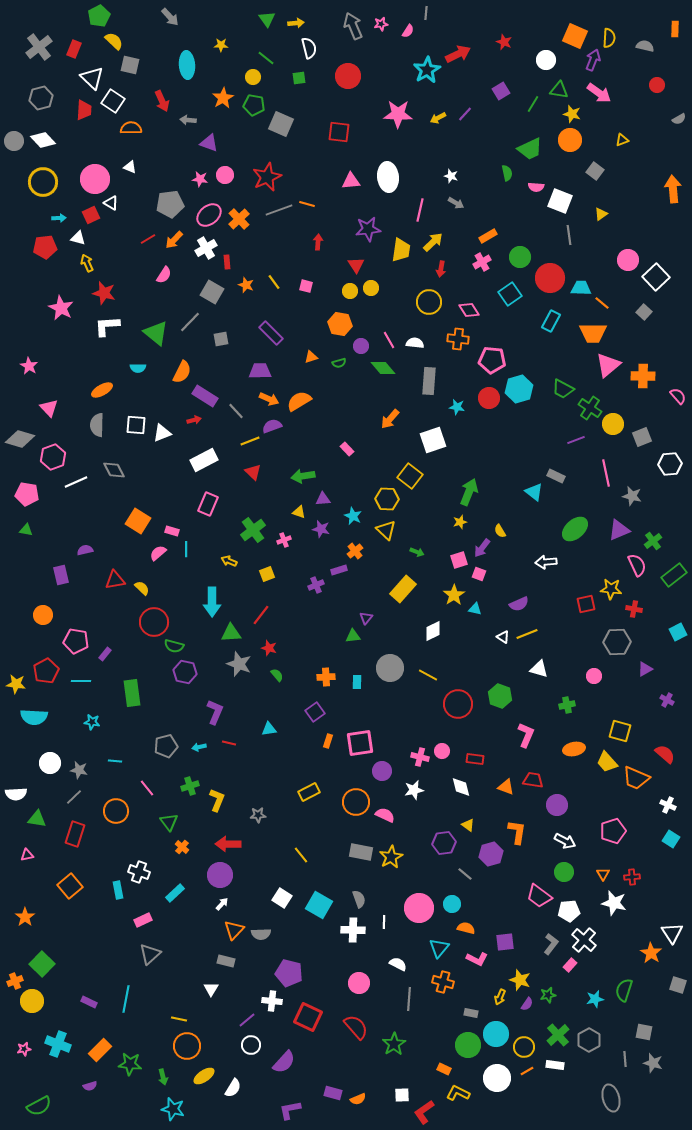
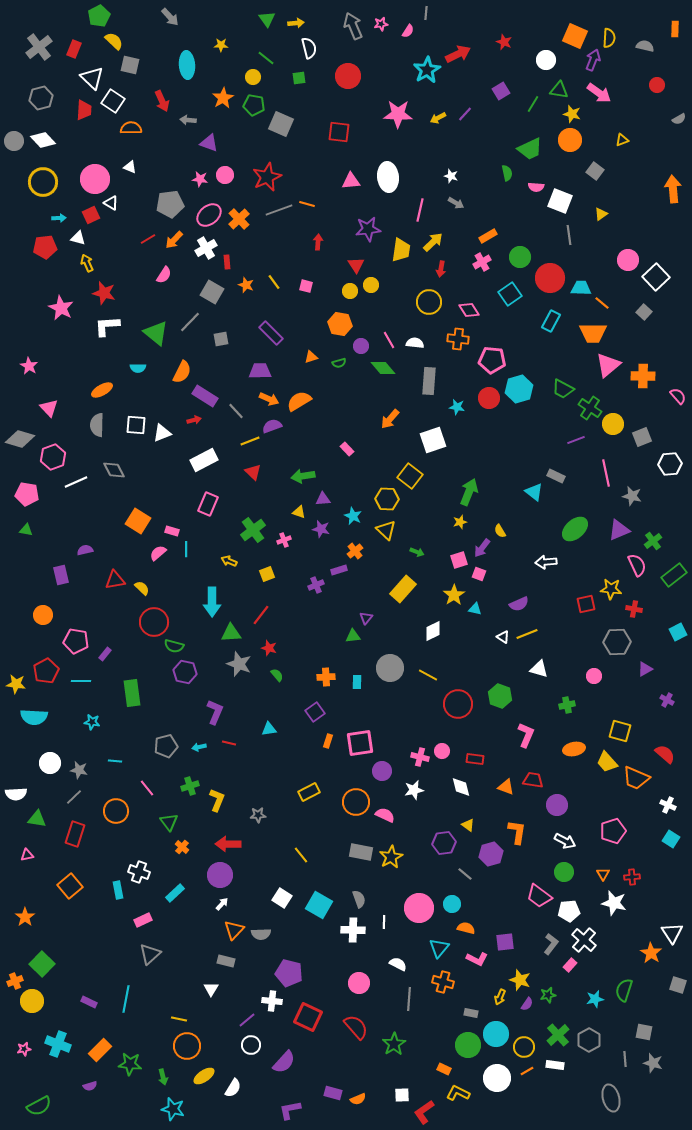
yellow circle at (371, 288): moved 3 px up
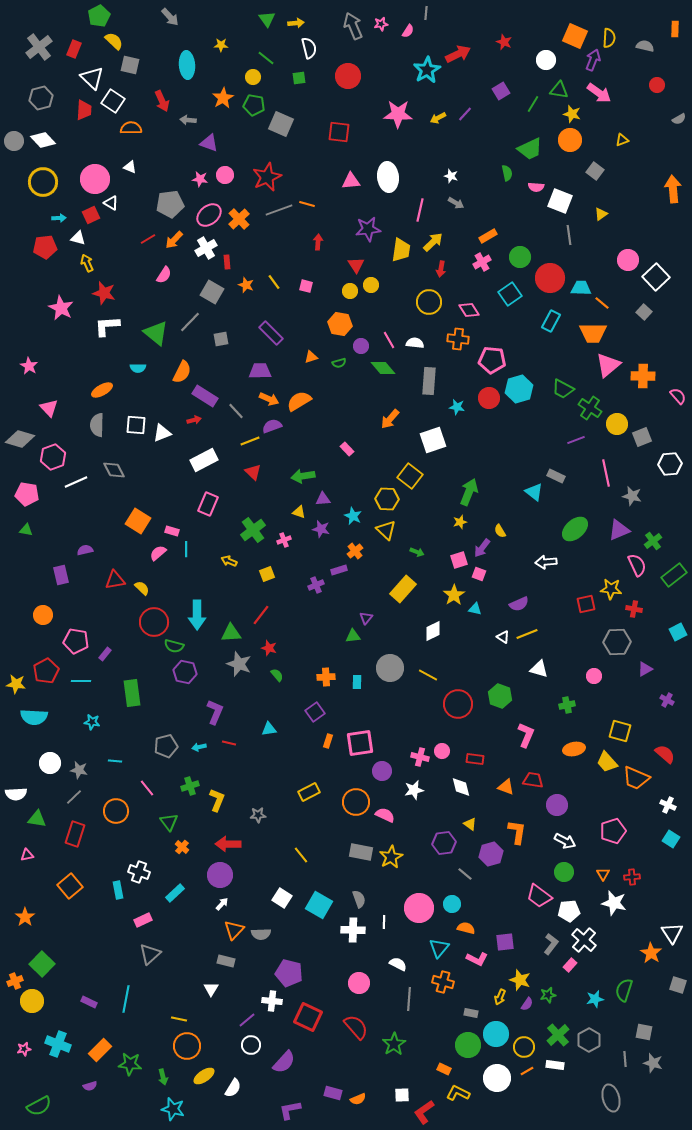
yellow circle at (613, 424): moved 4 px right
cyan arrow at (212, 602): moved 15 px left, 13 px down
yellow triangle at (468, 825): moved 2 px right, 1 px up
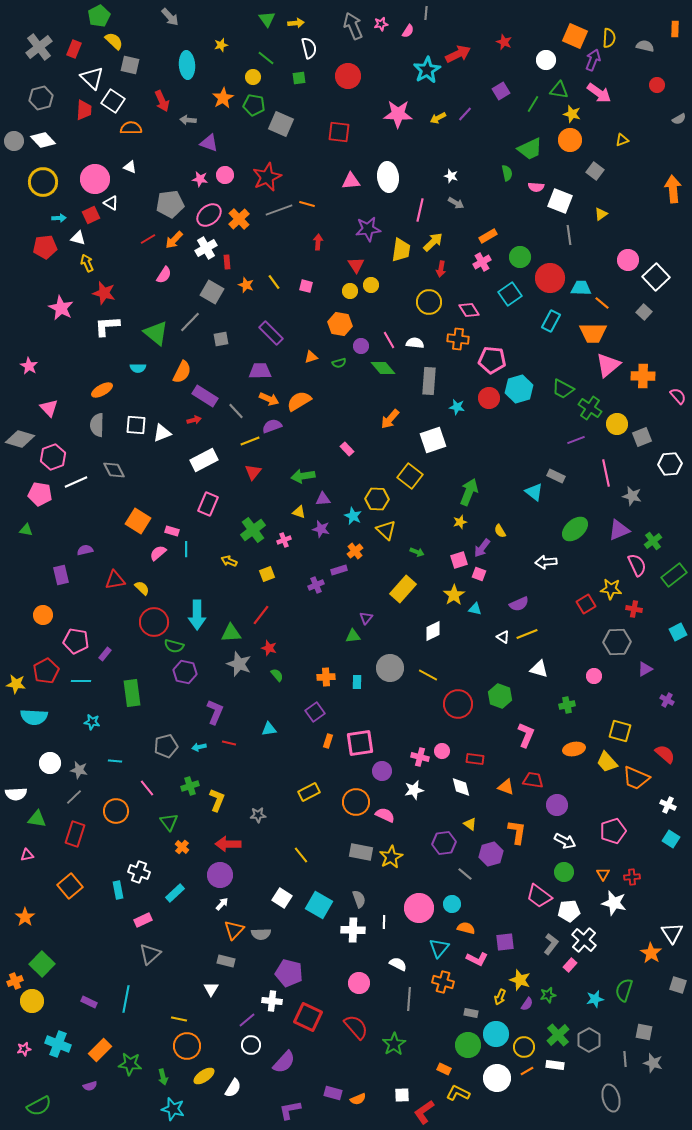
yellow star at (221, 45): rotated 16 degrees counterclockwise
red triangle at (253, 472): rotated 24 degrees clockwise
pink pentagon at (27, 494): moved 13 px right
yellow hexagon at (387, 499): moved 10 px left
red square at (586, 604): rotated 18 degrees counterclockwise
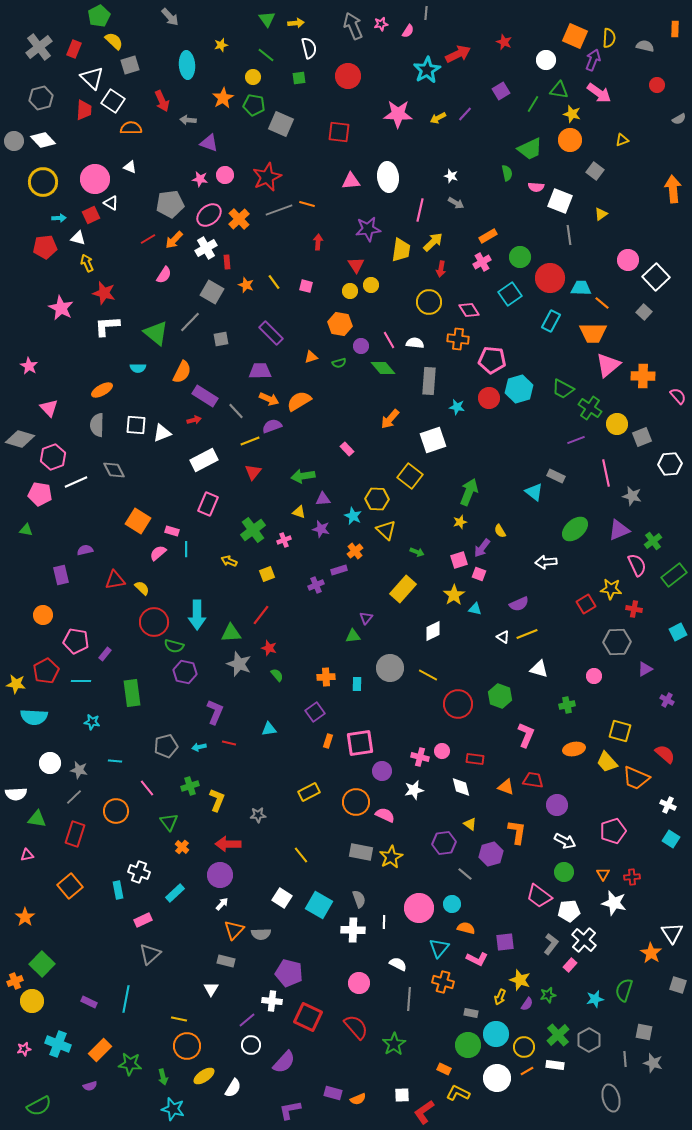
green line at (266, 58): moved 3 px up
gray square at (130, 65): rotated 30 degrees counterclockwise
cyan rectangle at (357, 682): moved 2 px down
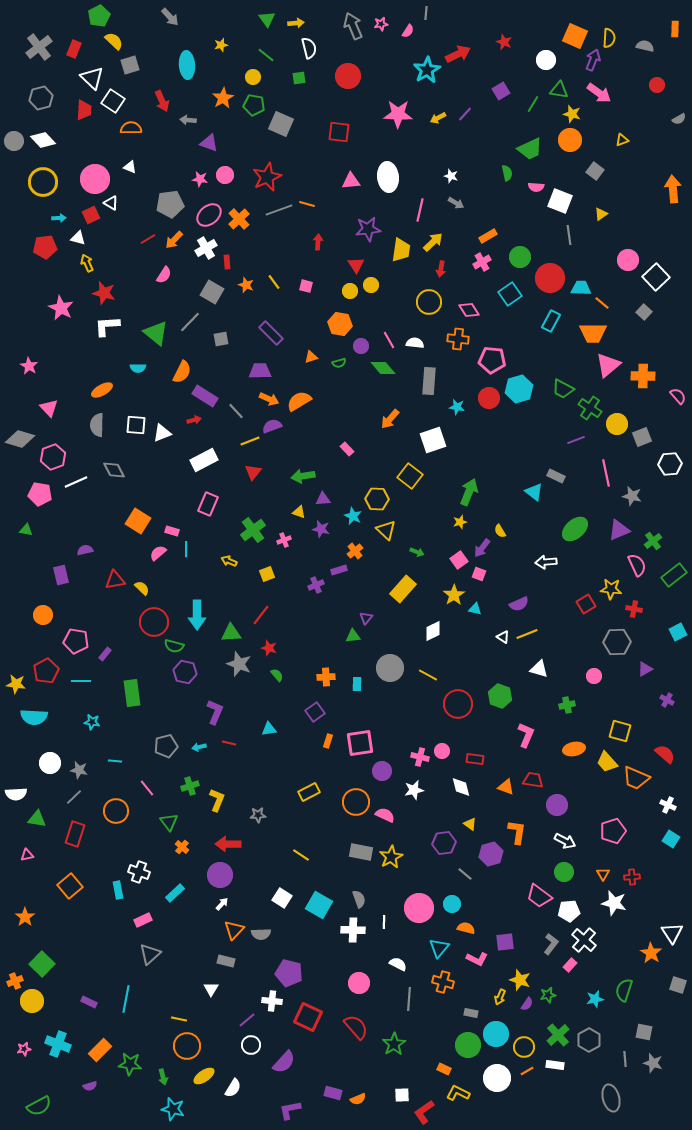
pink square at (459, 560): rotated 18 degrees counterclockwise
yellow line at (301, 855): rotated 18 degrees counterclockwise
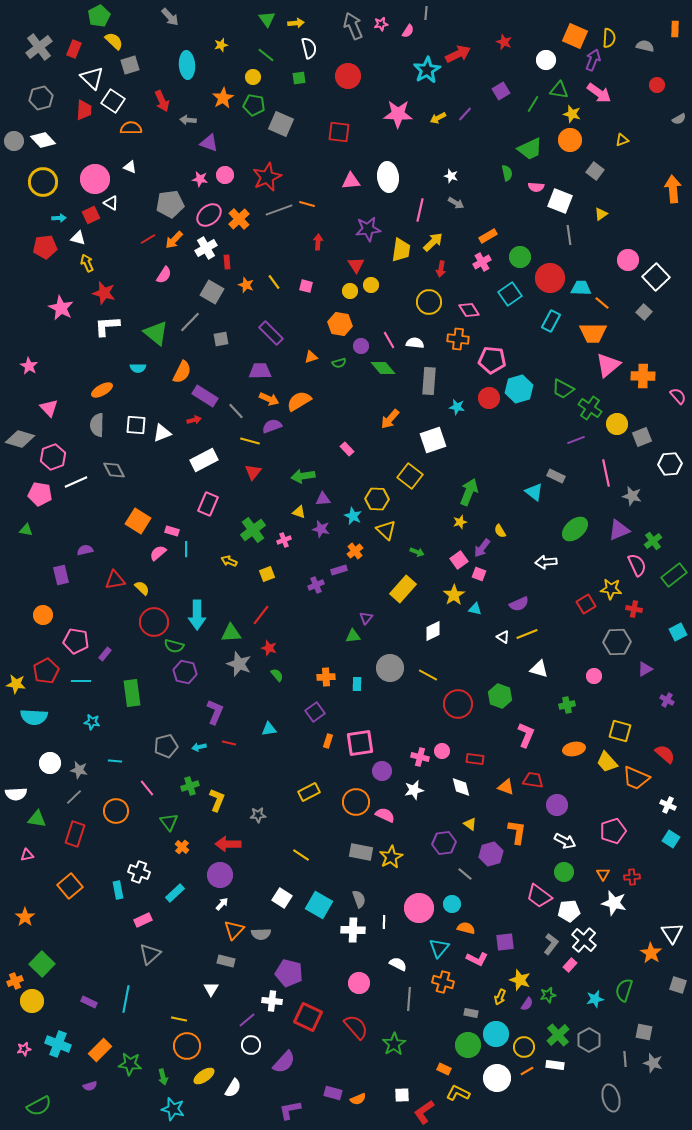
yellow line at (250, 441): rotated 36 degrees clockwise
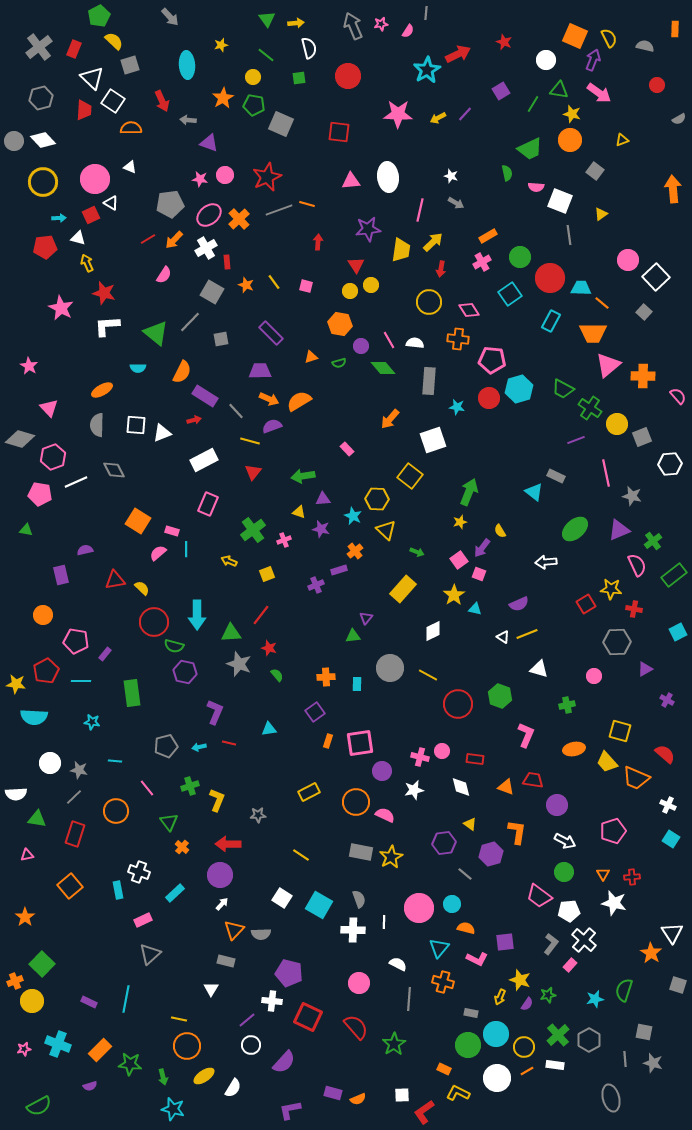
yellow semicircle at (609, 38): rotated 30 degrees counterclockwise
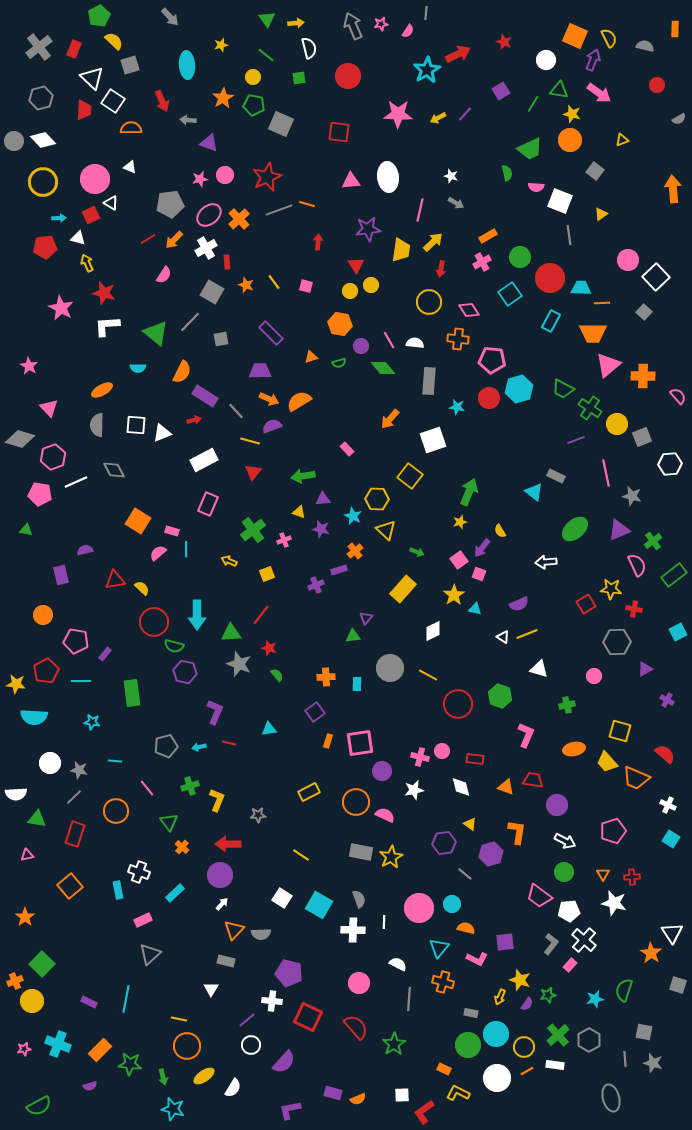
pink star at (200, 179): rotated 21 degrees counterclockwise
orange line at (602, 303): rotated 42 degrees counterclockwise
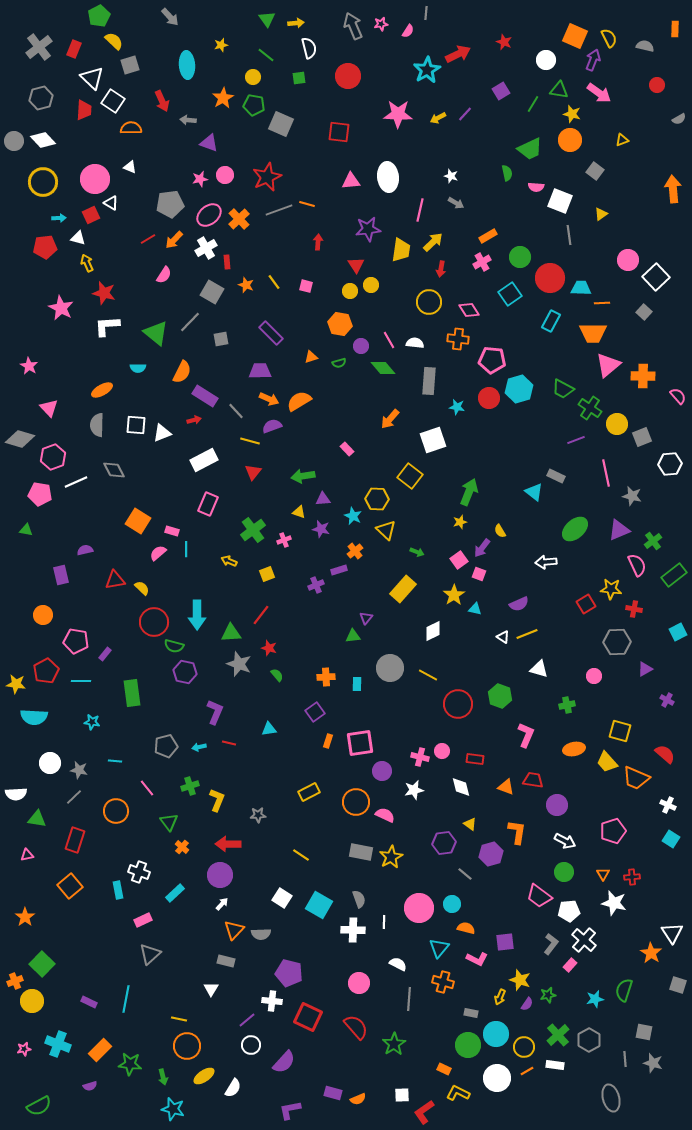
red rectangle at (75, 834): moved 6 px down
